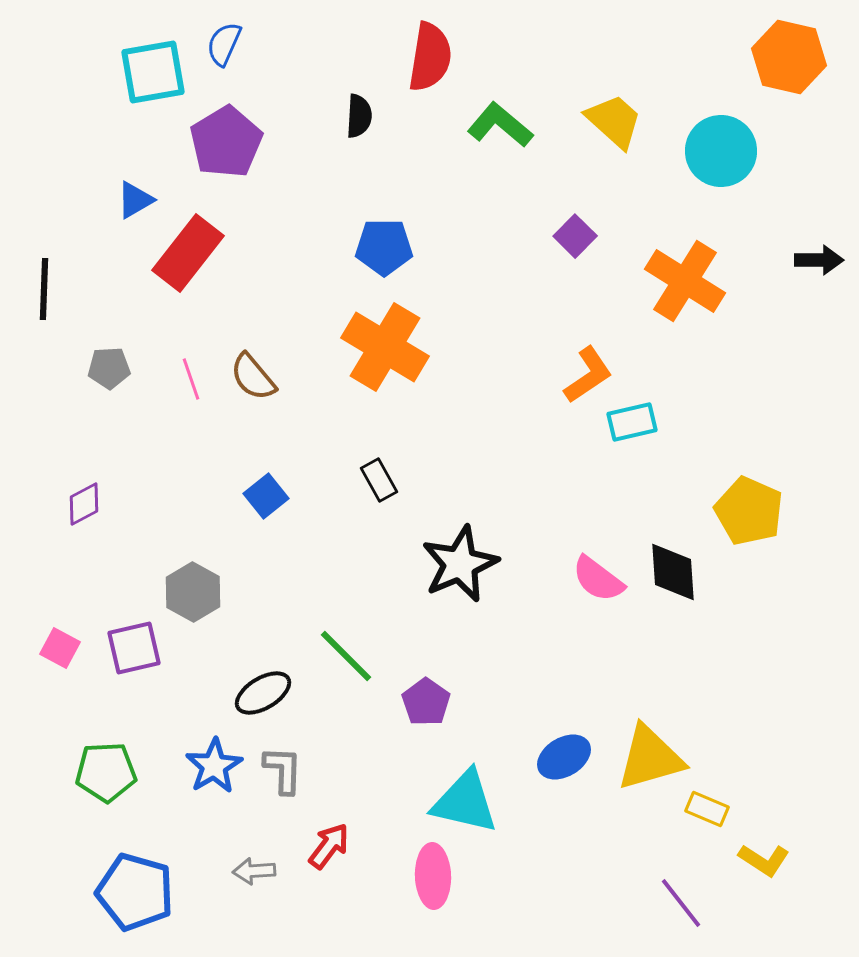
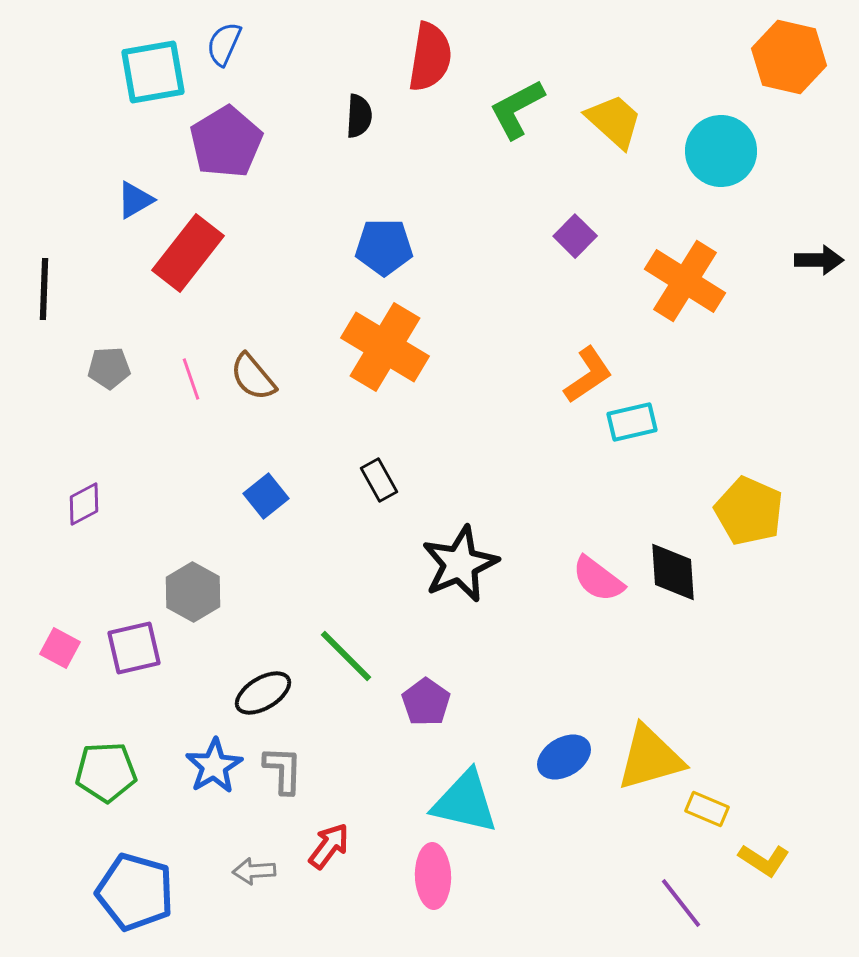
green L-shape at (500, 125): moved 17 px right, 16 px up; rotated 68 degrees counterclockwise
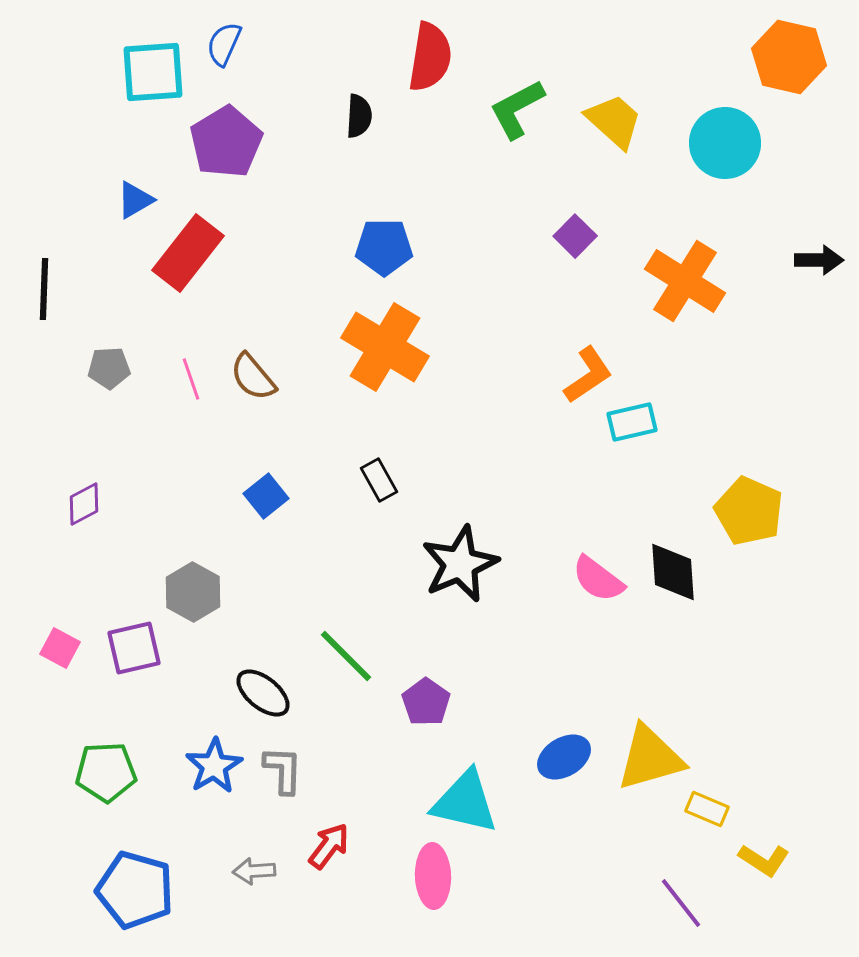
cyan square at (153, 72): rotated 6 degrees clockwise
cyan circle at (721, 151): moved 4 px right, 8 px up
black ellipse at (263, 693): rotated 70 degrees clockwise
blue pentagon at (135, 892): moved 2 px up
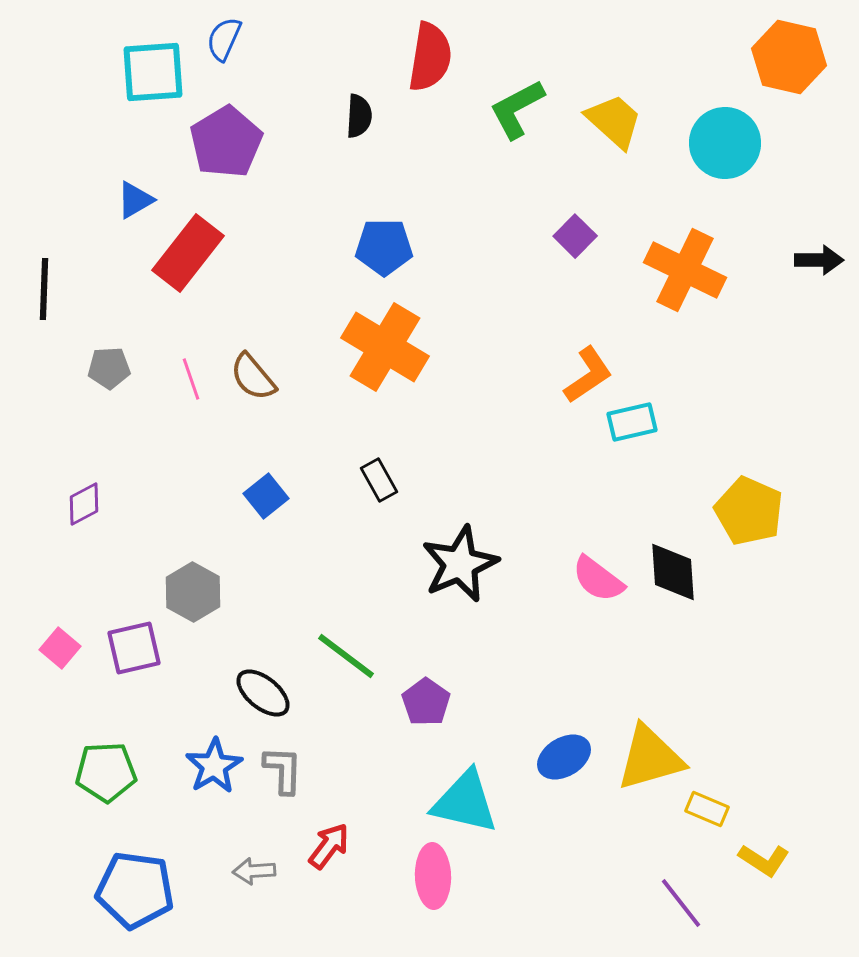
blue semicircle at (224, 44): moved 5 px up
orange cross at (685, 281): moved 11 px up; rotated 6 degrees counterclockwise
pink square at (60, 648): rotated 12 degrees clockwise
green line at (346, 656): rotated 8 degrees counterclockwise
blue pentagon at (135, 890): rotated 8 degrees counterclockwise
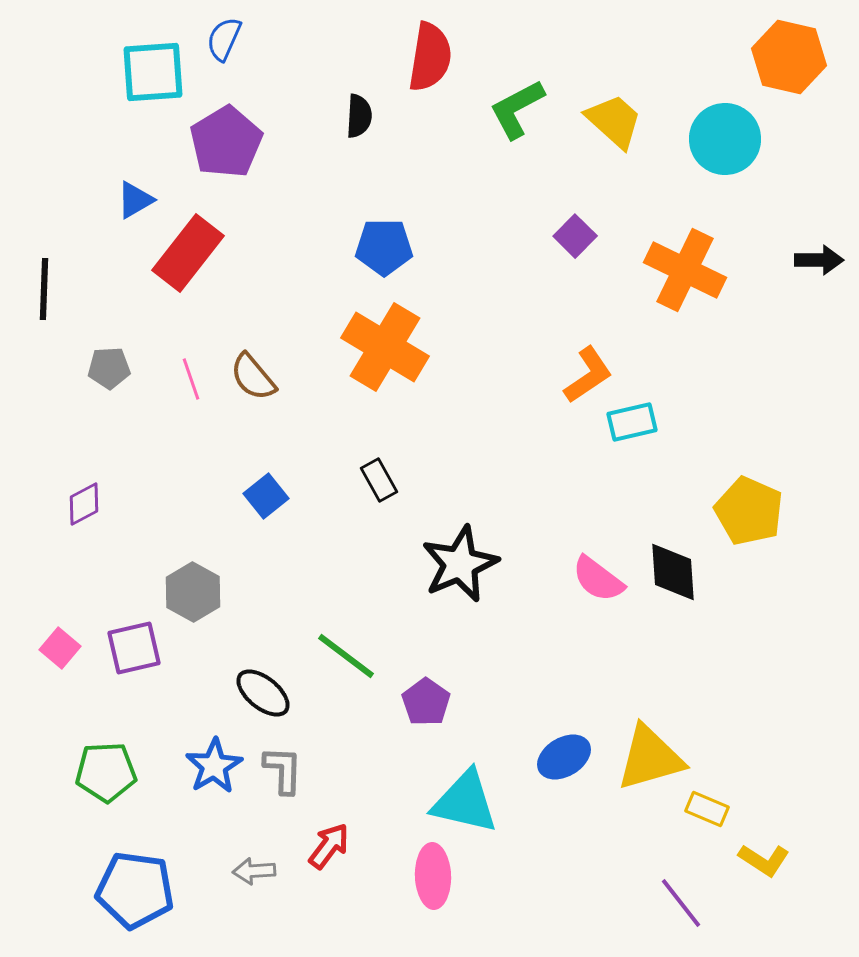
cyan circle at (725, 143): moved 4 px up
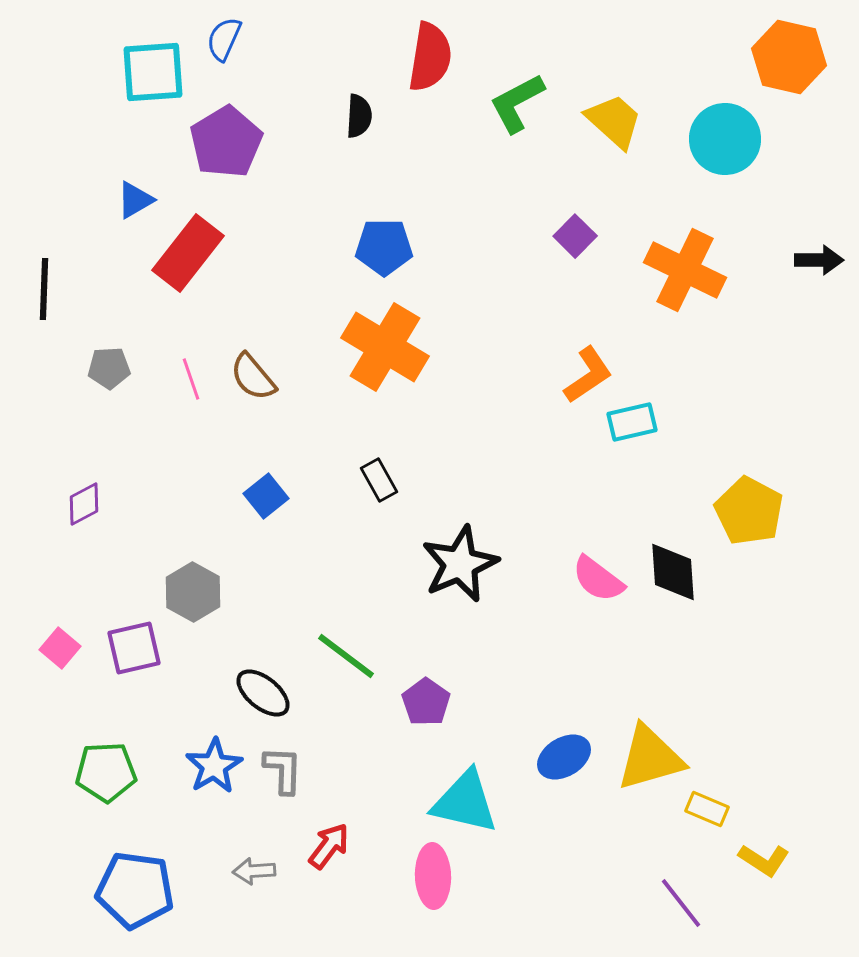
green L-shape at (517, 109): moved 6 px up
yellow pentagon at (749, 511): rotated 4 degrees clockwise
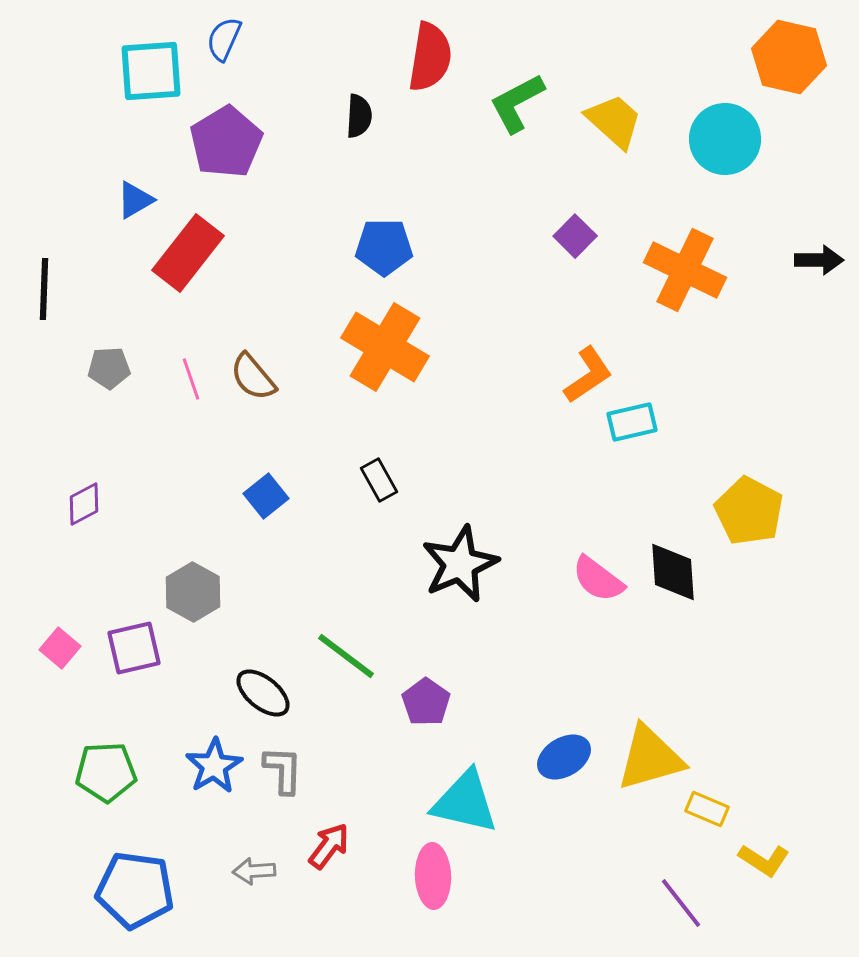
cyan square at (153, 72): moved 2 px left, 1 px up
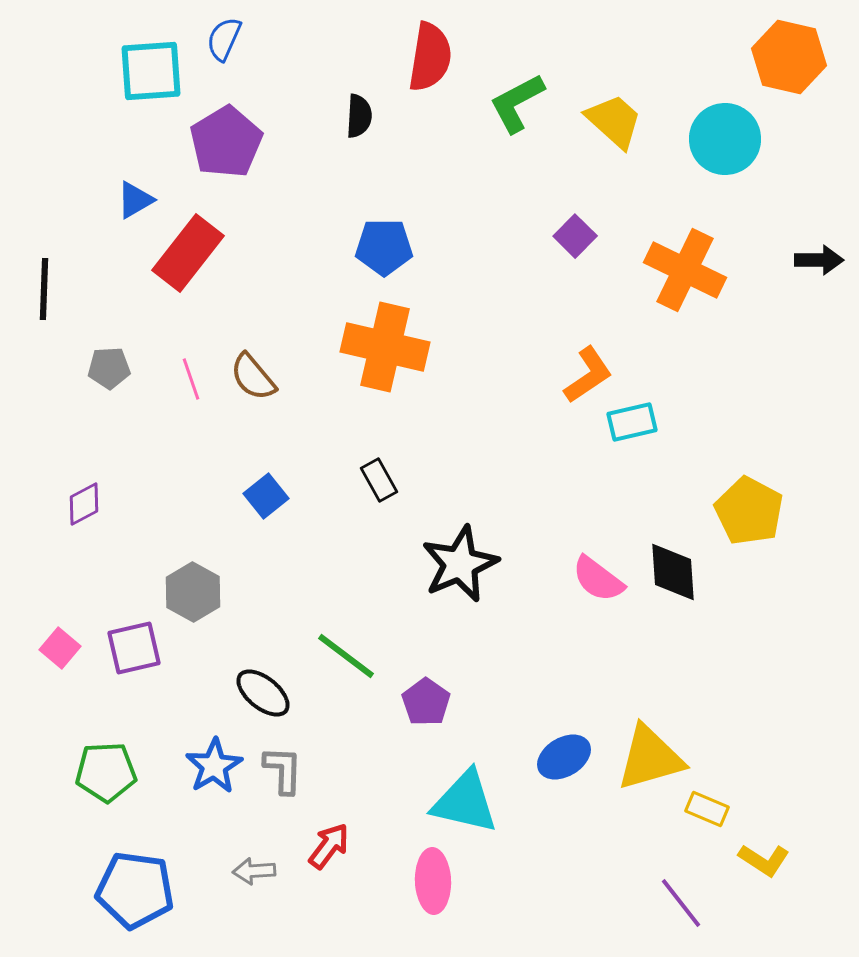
orange cross at (385, 347): rotated 18 degrees counterclockwise
pink ellipse at (433, 876): moved 5 px down
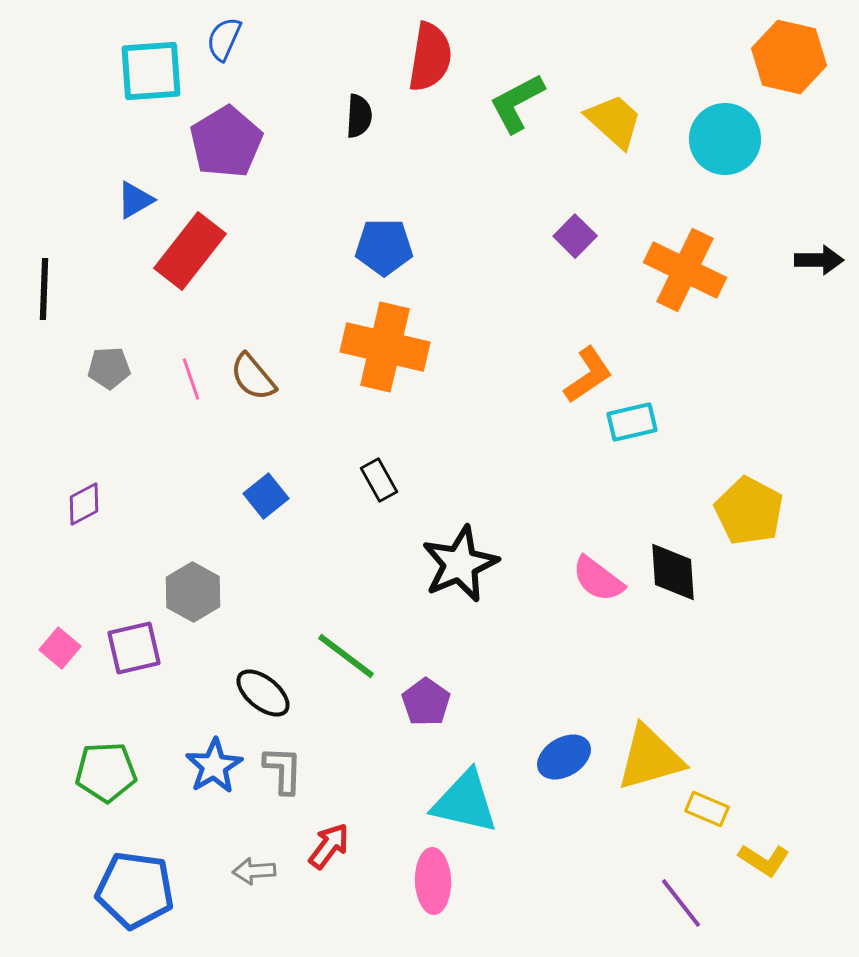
red rectangle at (188, 253): moved 2 px right, 2 px up
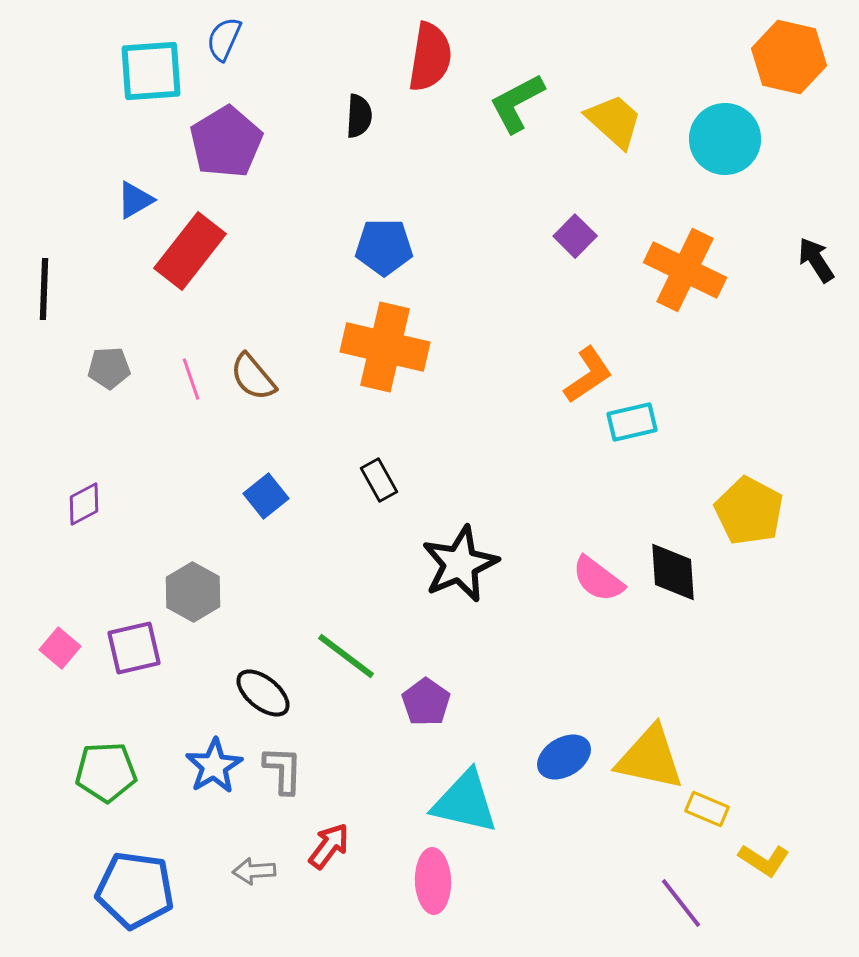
black arrow at (819, 260): moved 3 px left; rotated 123 degrees counterclockwise
yellow triangle at (650, 758): rotated 28 degrees clockwise
